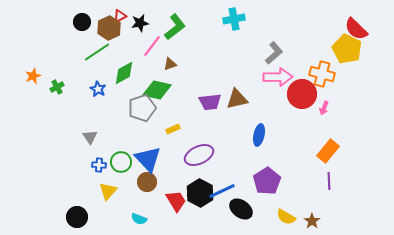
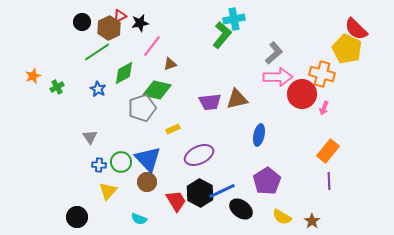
green L-shape at (175, 27): moved 47 px right, 8 px down; rotated 12 degrees counterclockwise
yellow semicircle at (286, 217): moved 4 px left
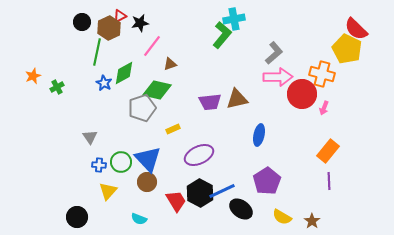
green line at (97, 52): rotated 44 degrees counterclockwise
blue star at (98, 89): moved 6 px right, 6 px up
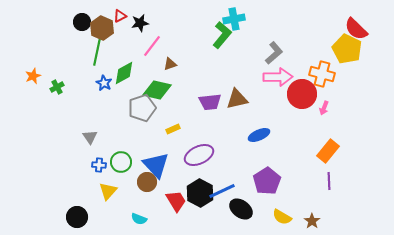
brown hexagon at (109, 28): moved 7 px left; rotated 10 degrees counterclockwise
blue ellipse at (259, 135): rotated 55 degrees clockwise
blue triangle at (148, 159): moved 8 px right, 6 px down
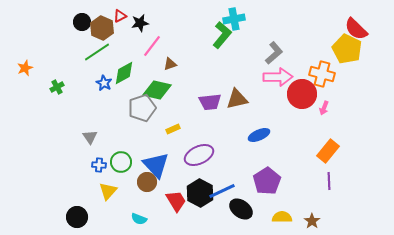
green line at (97, 52): rotated 44 degrees clockwise
orange star at (33, 76): moved 8 px left, 8 px up
yellow semicircle at (282, 217): rotated 150 degrees clockwise
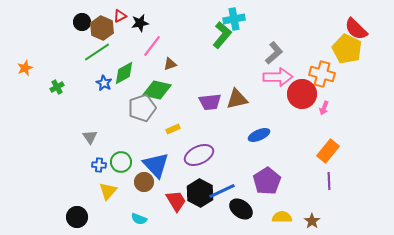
brown circle at (147, 182): moved 3 px left
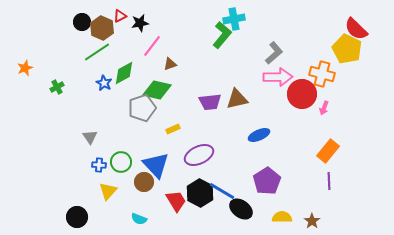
blue line at (222, 191): rotated 56 degrees clockwise
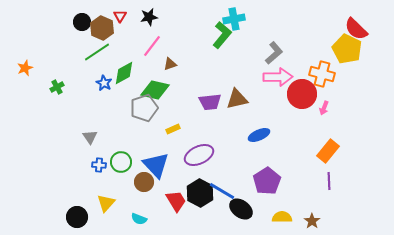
red triangle at (120, 16): rotated 32 degrees counterclockwise
black star at (140, 23): moved 9 px right, 6 px up
green diamond at (157, 90): moved 2 px left
gray pentagon at (142, 108): moved 2 px right
yellow triangle at (108, 191): moved 2 px left, 12 px down
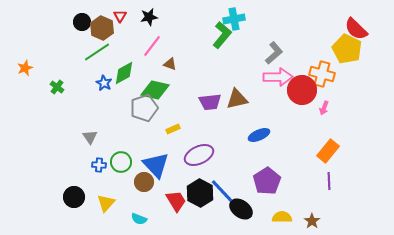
brown triangle at (170, 64): rotated 40 degrees clockwise
green cross at (57, 87): rotated 24 degrees counterclockwise
red circle at (302, 94): moved 4 px up
blue line at (222, 191): rotated 16 degrees clockwise
black circle at (77, 217): moved 3 px left, 20 px up
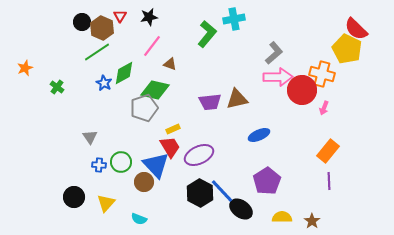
green L-shape at (222, 35): moved 15 px left, 1 px up
red trapezoid at (176, 201): moved 6 px left, 54 px up
